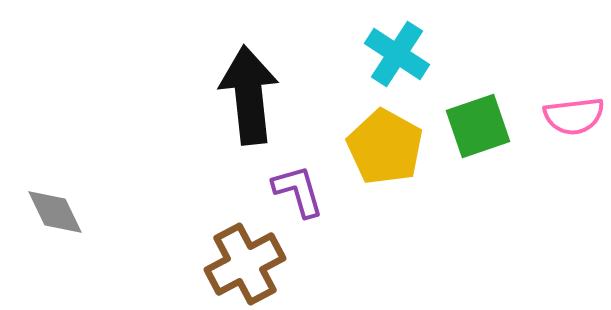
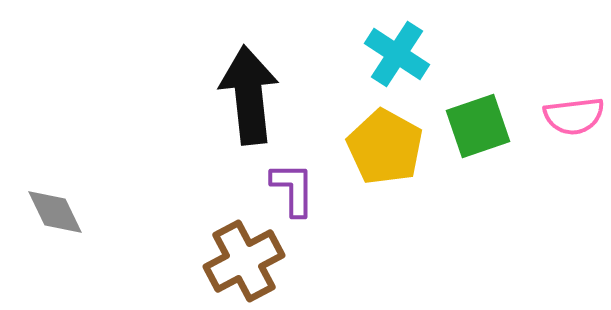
purple L-shape: moved 5 px left, 2 px up; rotated 16 degrees clockwise
brown cross: moved 1 px left, 3 px up
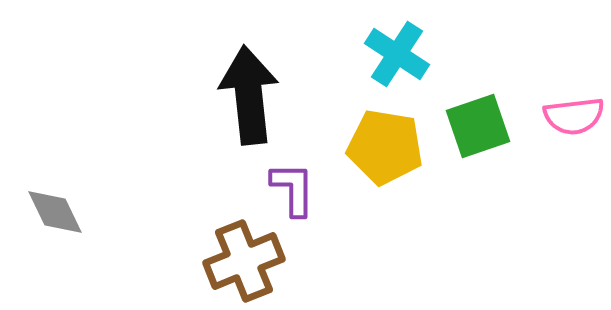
yellow pentagon: rotated 20 degrees counterclockwise
brown cross: rotated 6 degrees clockwise
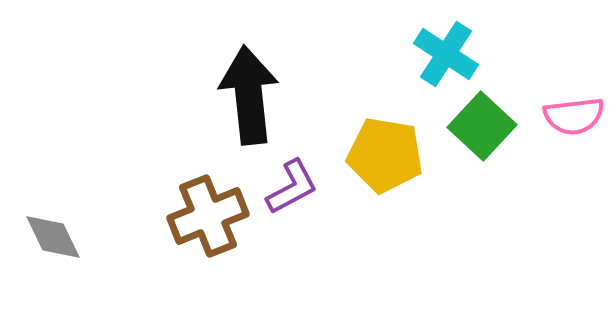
cyan cross: moved 49 px right
green square: moved 4 px right; rotated 28 degrees counterclockwise
yellow pentagon: moved 8 px down
purple L-shape: moved 1 px left, 2 px up; rotated 62 degrees clockwise
gray diamond: moved 2 px left, 25 px down
brown cross: moved 36 px left, 45 px up
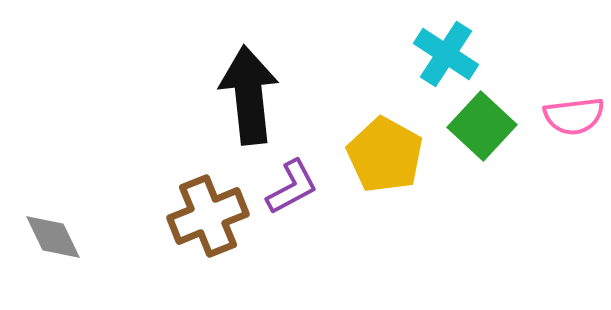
yellow pentagon: rotated 20 degrees clockwise
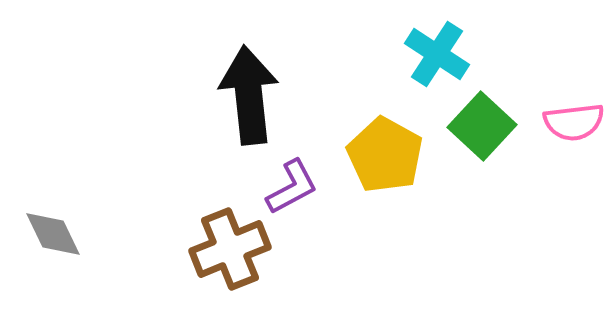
cyan cross: moved 9 px left
pink semicircle: moved 6 px down
brown cross: moved 22 px right, 33 px down
gray diamond: moved 3 px up
